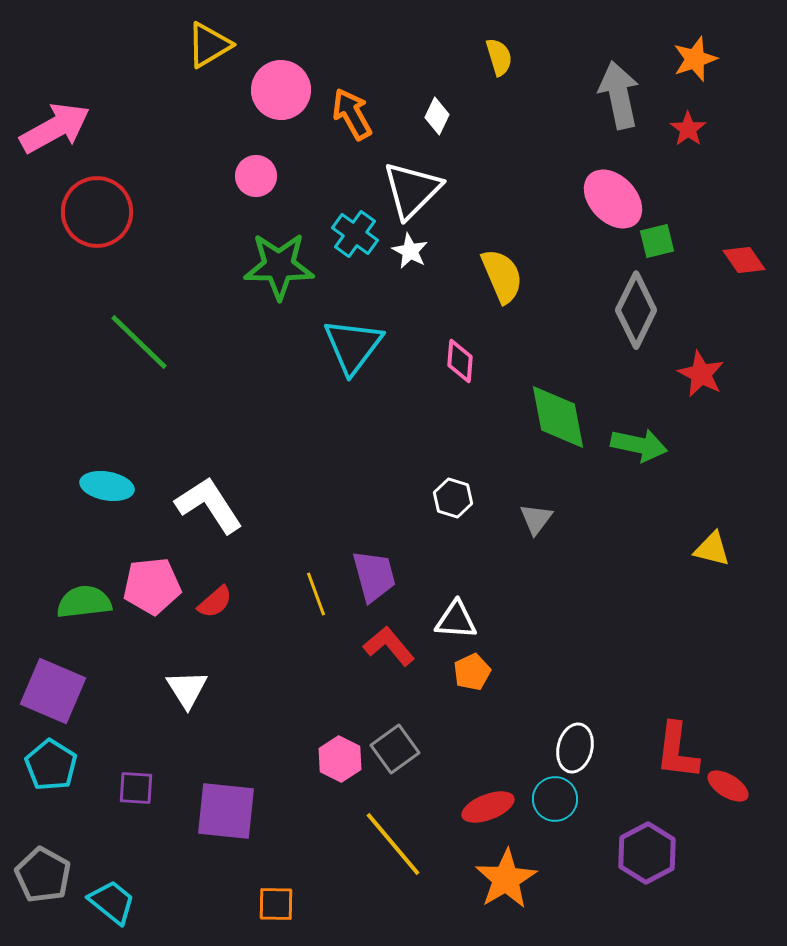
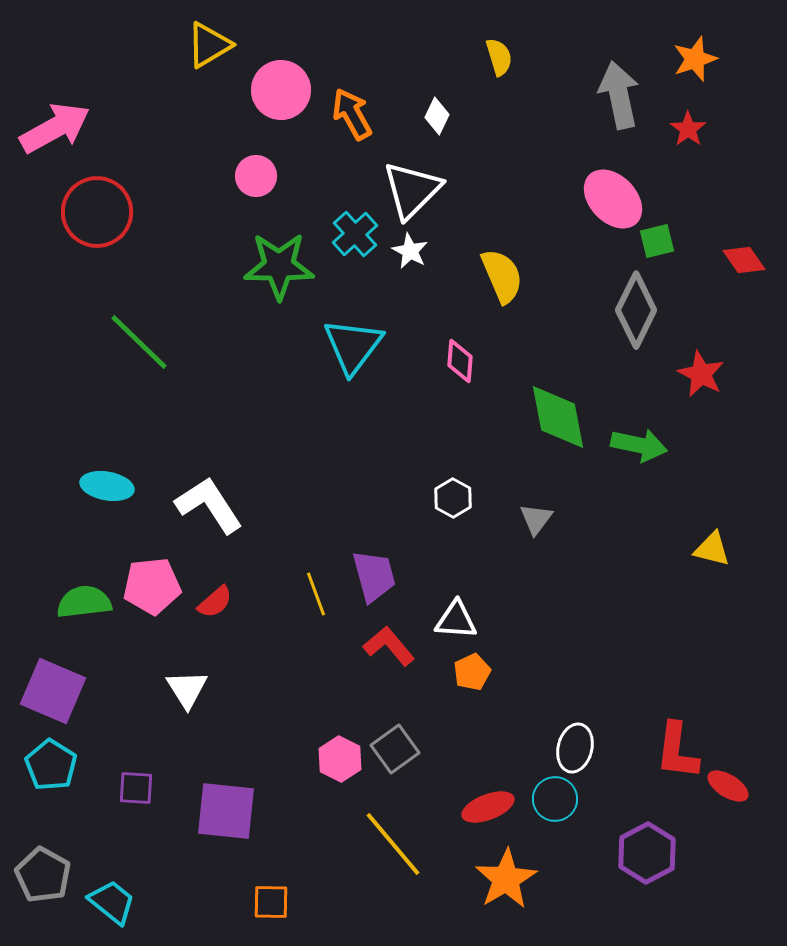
cyan cross at (355, 234): rotated 12 degrees clockwise
white hexagon at (453, 498): rotated 12 degrees clockwise
orange square at (276, 904): moved 5 px left, 2 px up
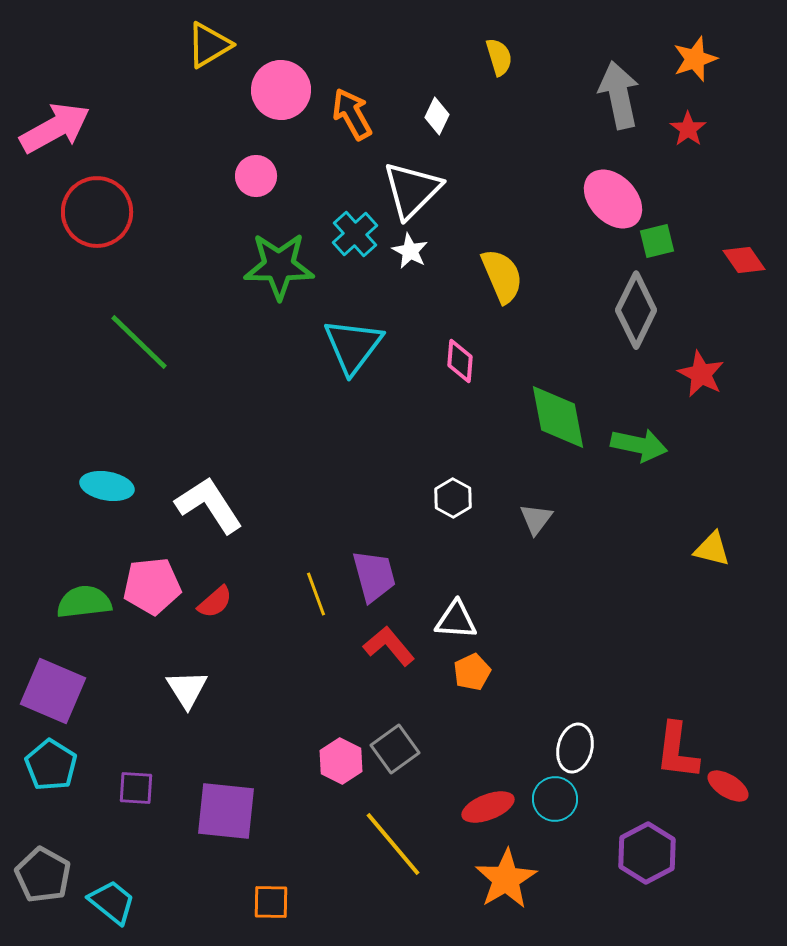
pink hexagon at (340, 759): moved 1 px right, 2 px down
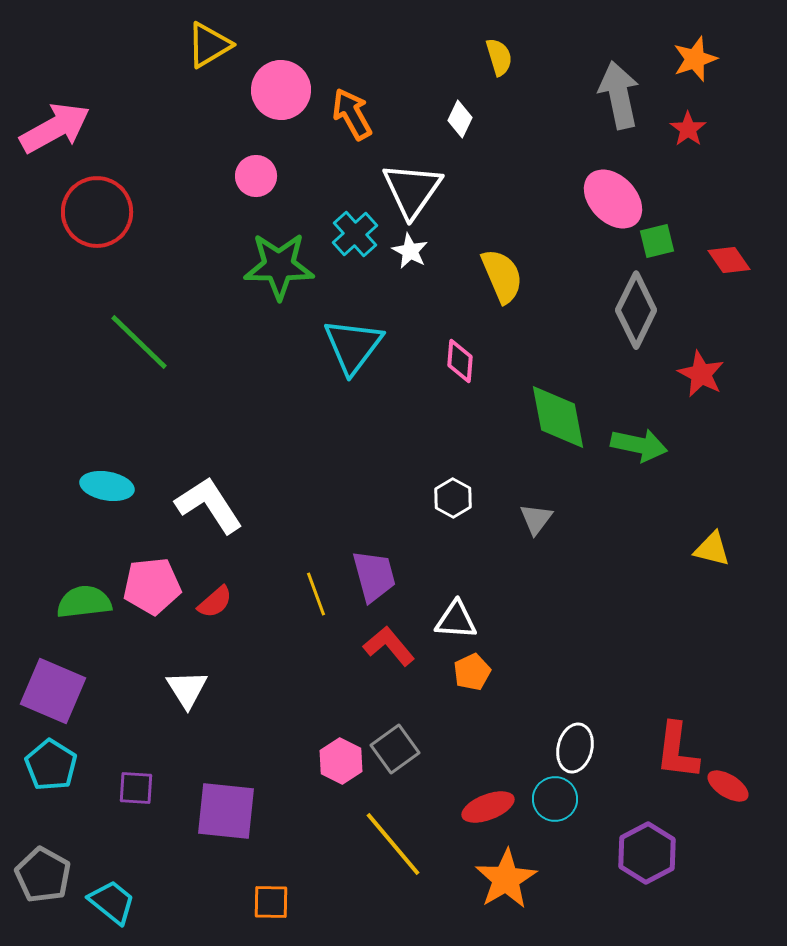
white diamond at (437, 116): moved 23 px right, 3 px down
white triangle at (412, 190): rotated 10 degrees counterclockwise
red diamond at (744, 260): moved 15 px left
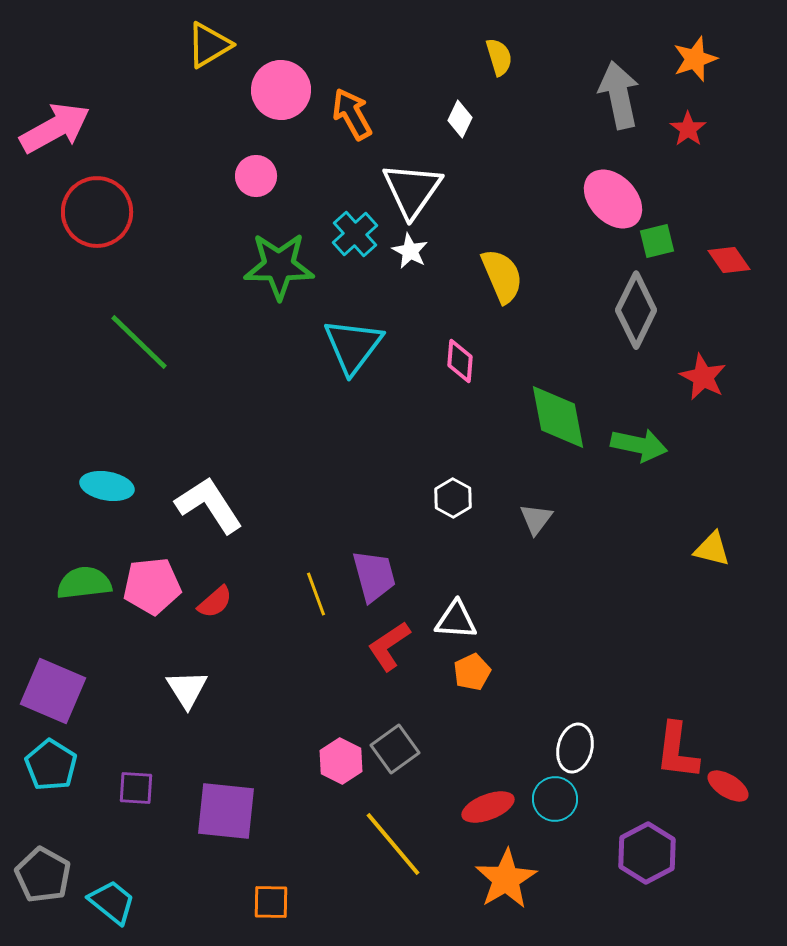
red star at (701, 374): moved 2 px right, 3 px down
green semicircle at (84, 602): moved 19 px up
red L-shape at (389, 646): rotated 84 degrees counterclockwise
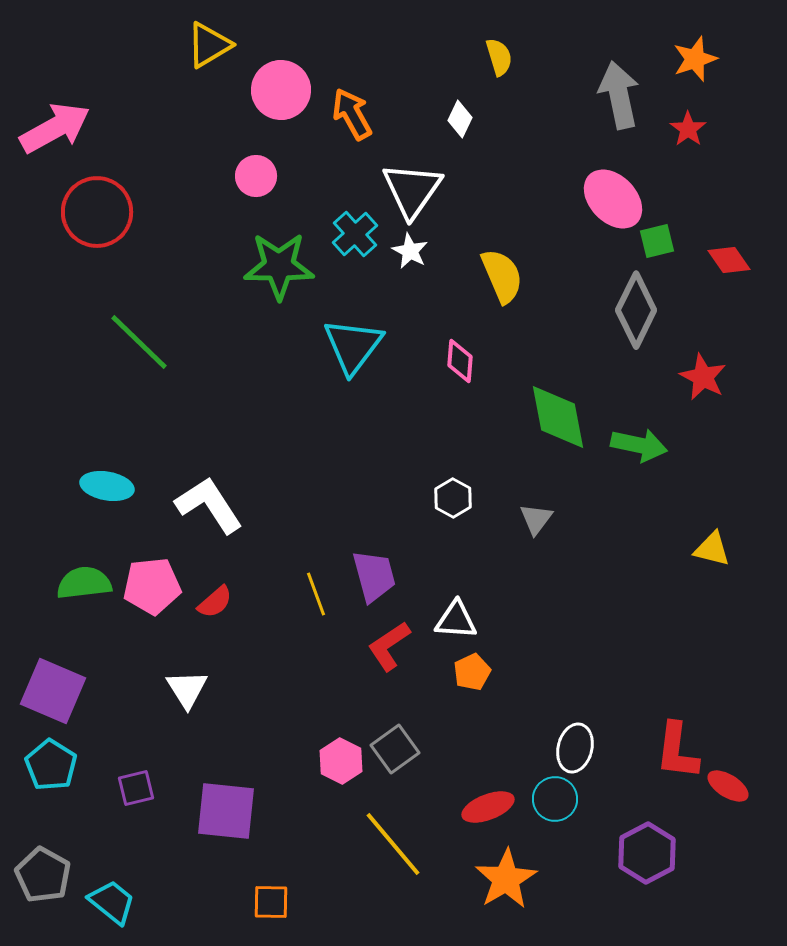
purple square at (136, 788): rotated 18 degrees counterclockwise
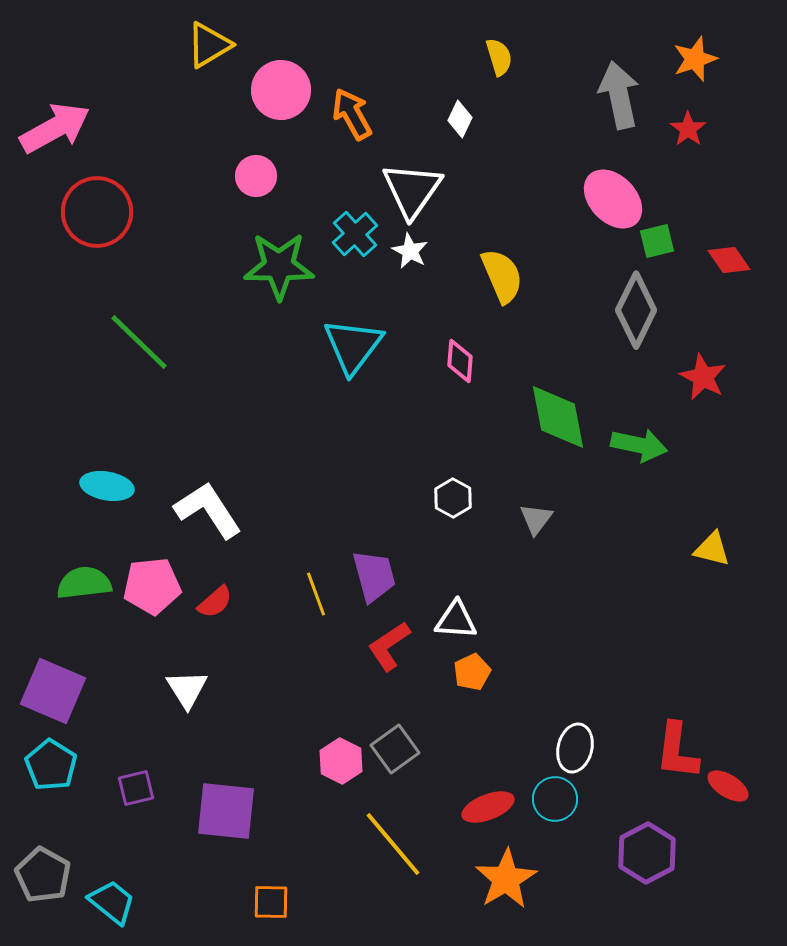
white L-shape at (209, 505): moved 1 px left, 5 px down
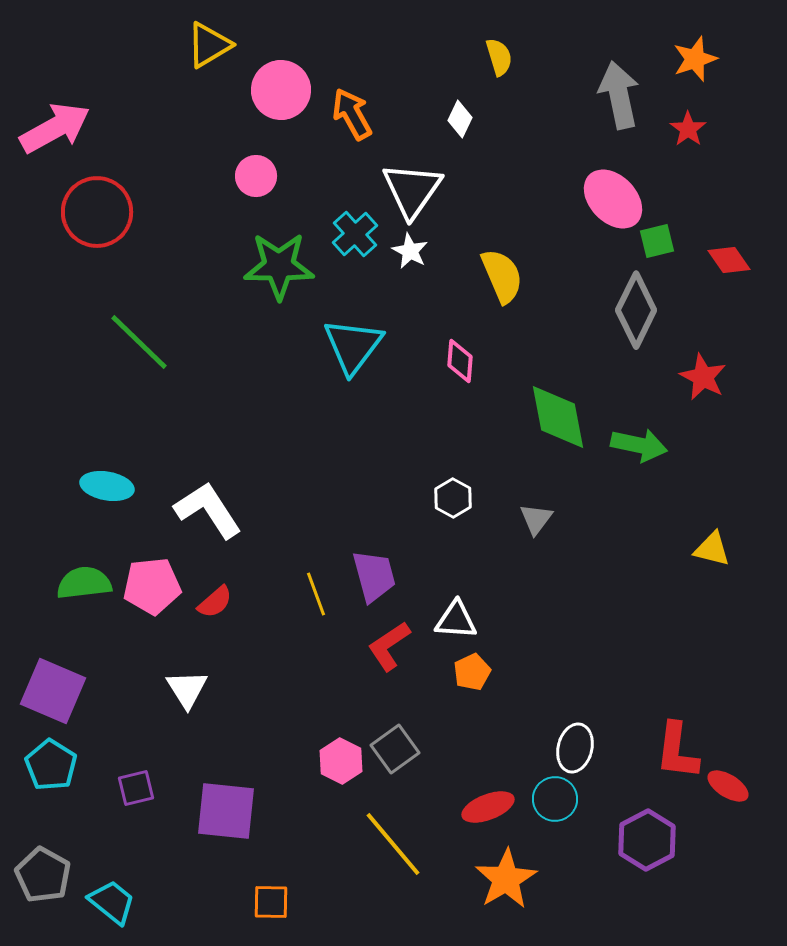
purple hexagon at (647, 853): moved 13 px up
